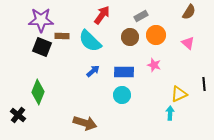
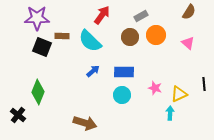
purple star: moved 4 px left, 2 px up
pink star: moved 1 px right, 23 px down
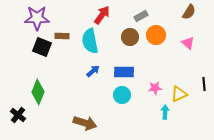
cyan semicircle: rotated 35 degrees clockwise
pink star: rotated 24 degrees counterclockwise
cyan arrow: moved 5 px left, 1 px up
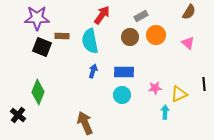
blue arrow: rotated 32 degrees counterclockwise
brown arrow: rotated 130 degrees counterclockwise
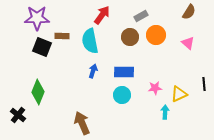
brown arrow: moved 3 px left
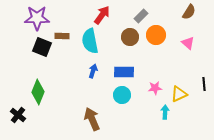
gray rectangle: rotated 16 degrees counterclockwise
brown arrow: moved 10 px right, 4 px up
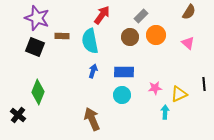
purple star: rotated 20 degrees clockwise
black square: moved 7 px left
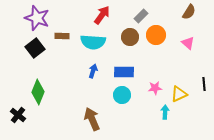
cyan semicircle: moved 3 px right, 1 px down; rotated 75 degrees counterclockwise
black square: moved 1 px down; rotated 30 degrees clockwise
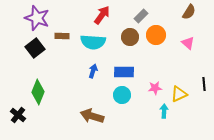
cyan arrow: moved 1 px left, 1 px up
brown arrow: moved 3 px up; rotated 50 degrees counterclockwise
